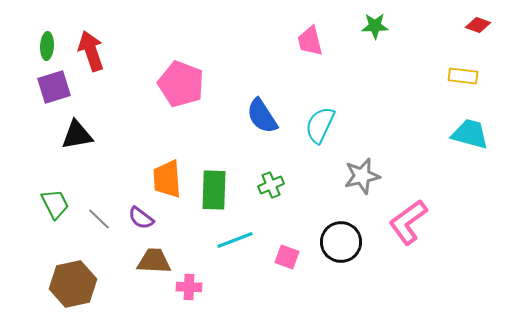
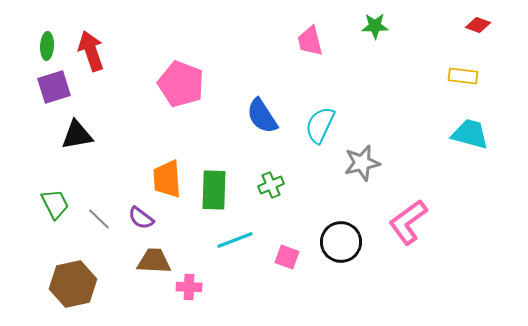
gray star: moved 13 px up
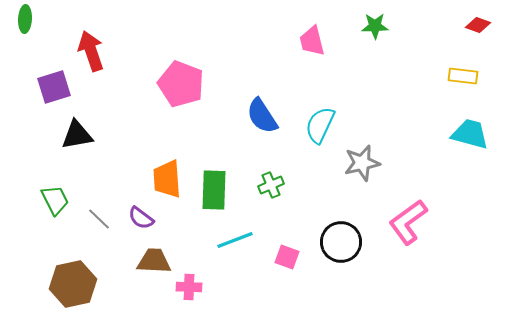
pink trapezoid: moved 2 px right
green ellipse: moved 22 px left, 27 px up
green trapezoid: moved 4 px up
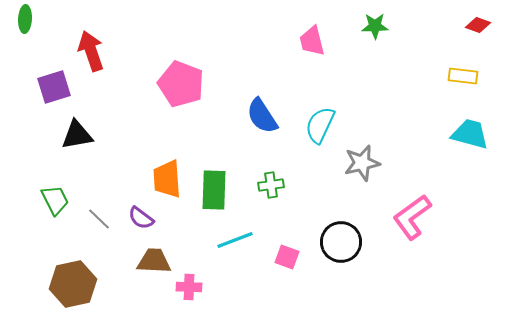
green cross: rotated 15 degrees clockwise
pink L-shape: moved 4 px right, 5 px up
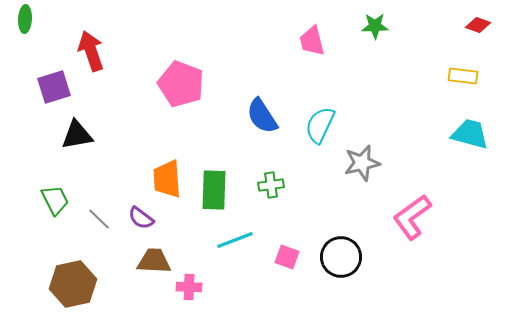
black circle: moved 15 px down
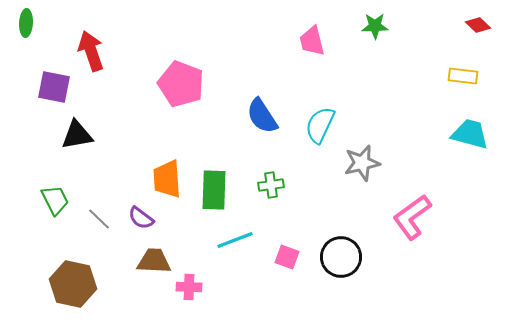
green ellipse: moved 1 px right, 4 px down
red diamond: rotated 25 degrees clockwise
purple square: rotated 28 degrees clockwise
brown hexagon: rotated 24 degrees clockwise
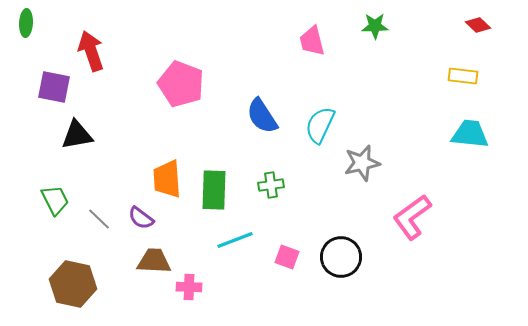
cyan trapezoid: rotated 9 degrees counterclockwise
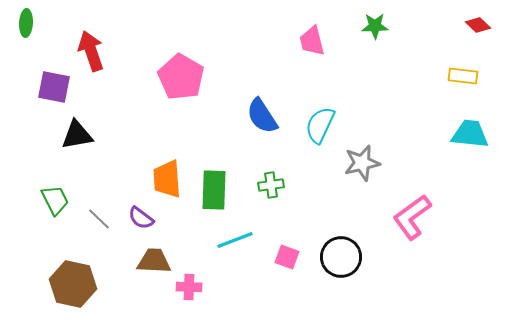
pink pentagon: moved 7 px up; rotated 9 degrees clockwise
